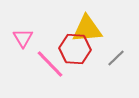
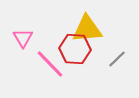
gray line: moved 1 px right, 1 px down
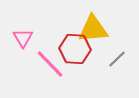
yellow triangle: moved 6 px right
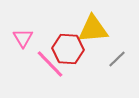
red hexagon: moved 7 px left
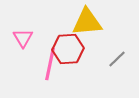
yellow triangle: moved 6 px left, 7 px up
red hexagon: rotated 8 degrees counterclockwise
pink line: rotated 56 degrees clockwise
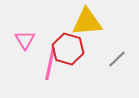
pink triangle: moved 2 px right, 2 px down
red hexagon: rotated 20 degrees clockwise
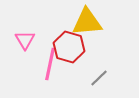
red hexagon: moved 1 px right, 2 px up
gray line: moved 18 px left, 19 px down
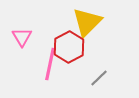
yellow triangle: rotated 40 degrees counterclockwise
pink triangle: moved 3 px left, 3 px up
red hexagon: rotated 16 degrees clockwise
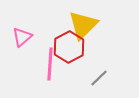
yellow triangle: moved 4 px left, 3 px down
pink triangle: rotated 20 degrees clockwise
pink line: rotated 8 degrees counterclockwise
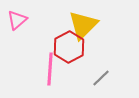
pink triangle: moved 5 px left, 17 px up
pink line: moved 5 px down
gray line: moved 2 px right
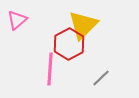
red hexagon: moved 3 px up
